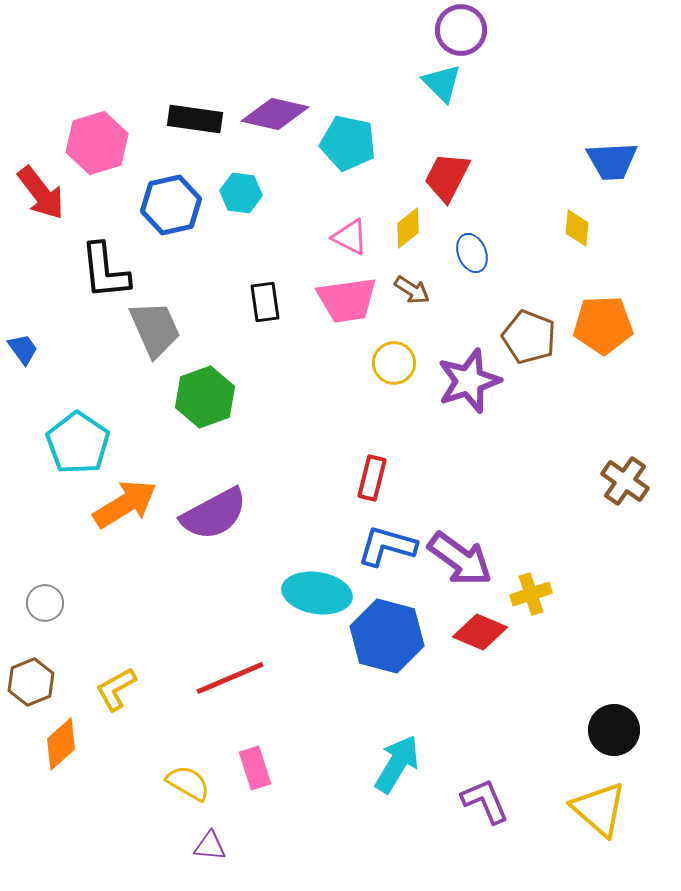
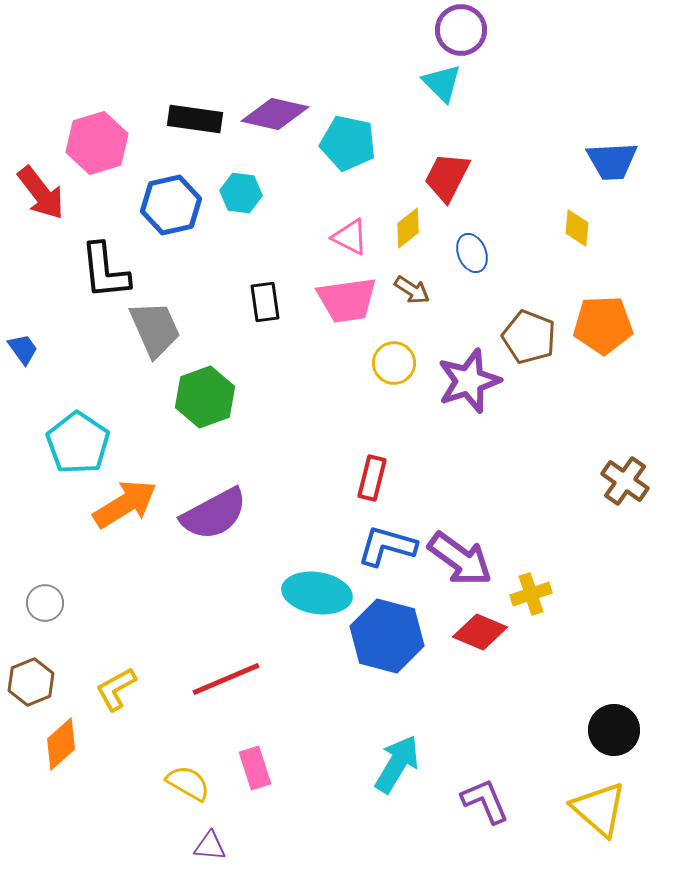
red line at (230, 678): moved 4 px left, 1 px down
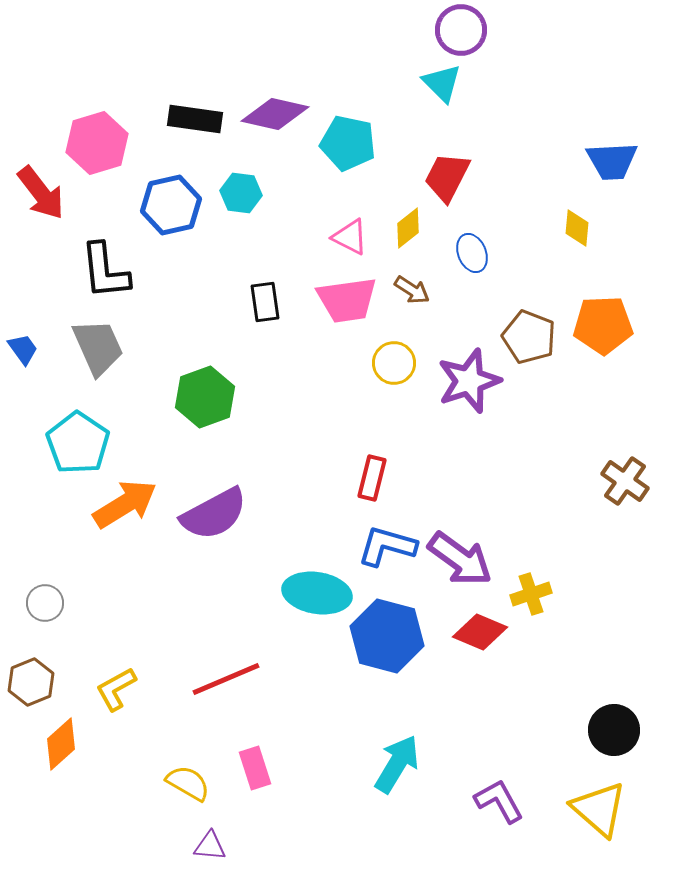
gray trapezoid at (155, 329): moved 57 px left, 18 px down
purple L-shape at (485, 801): moved 14 px right; rotated 6 degrees counterclockwise
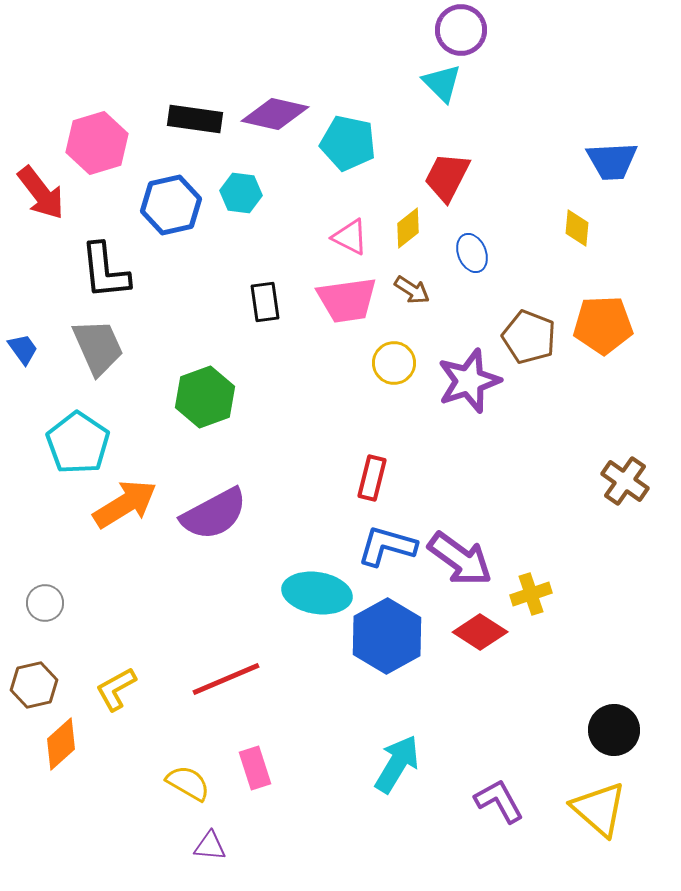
red diamond at (480, 632): rotated 10 degrees clockwise
blue hexagon at (387, 636): rotated 16 degrees clockwise
brown hexagon at (31, 682): moved 3 px right, 3 px down; rotated 9 degrees clockwise
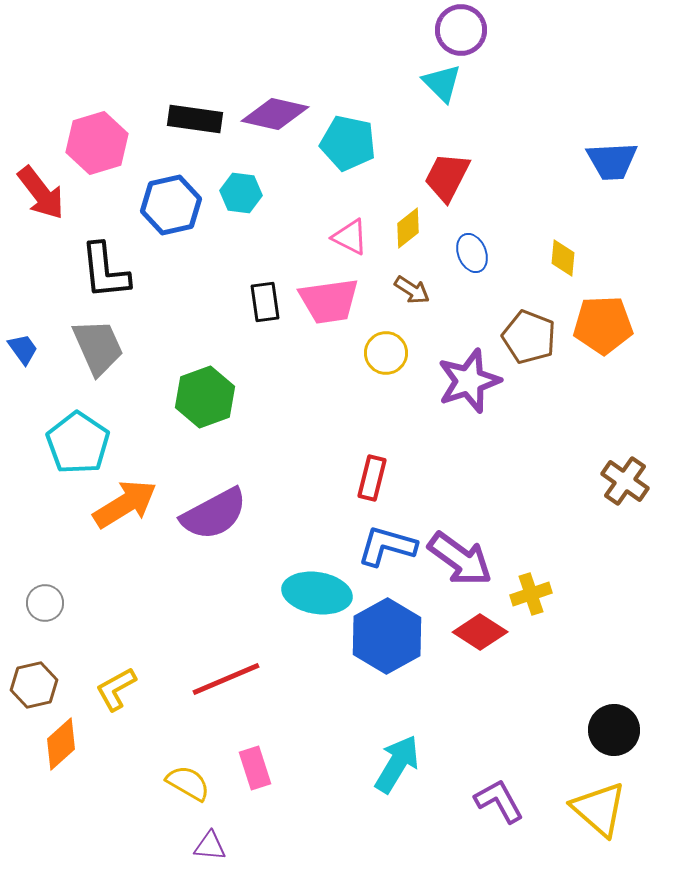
yellow diamond at (577, 228): moved 14 px left, 30 px down
pink trapezoid at (347, 300): moved 18 px left, 1 px down
yellow circle at (394, 363): moved 8 px left, 10 px up
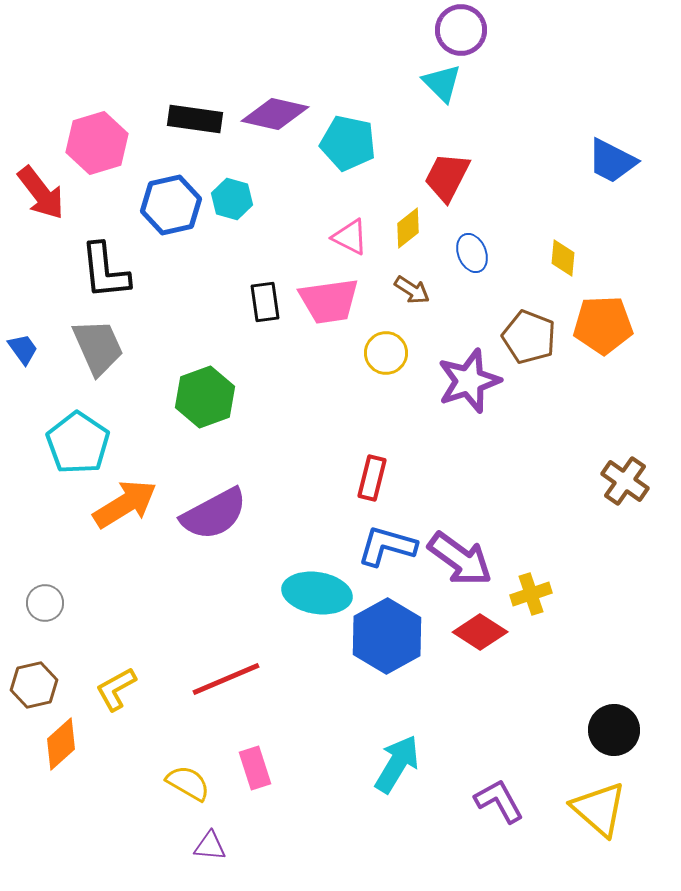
blue trapezoid at (612, 161): rotated 30 degrees clockwise
cyan hexagon at (241, 193): moved 9 px left, 6 px down; rotated 9 degrees clockwise
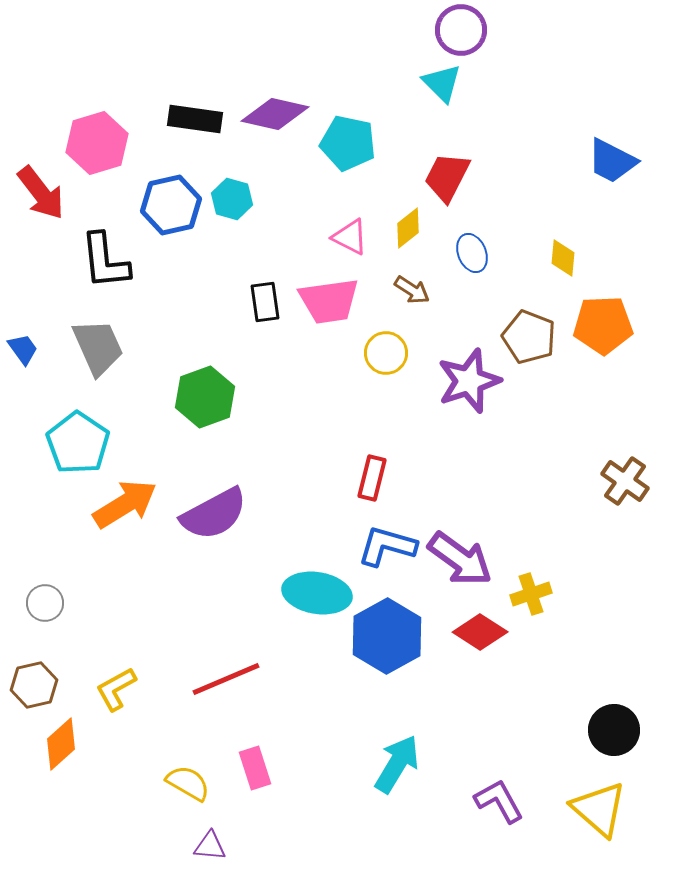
black L-shape at (105, 271): moved 10 px up
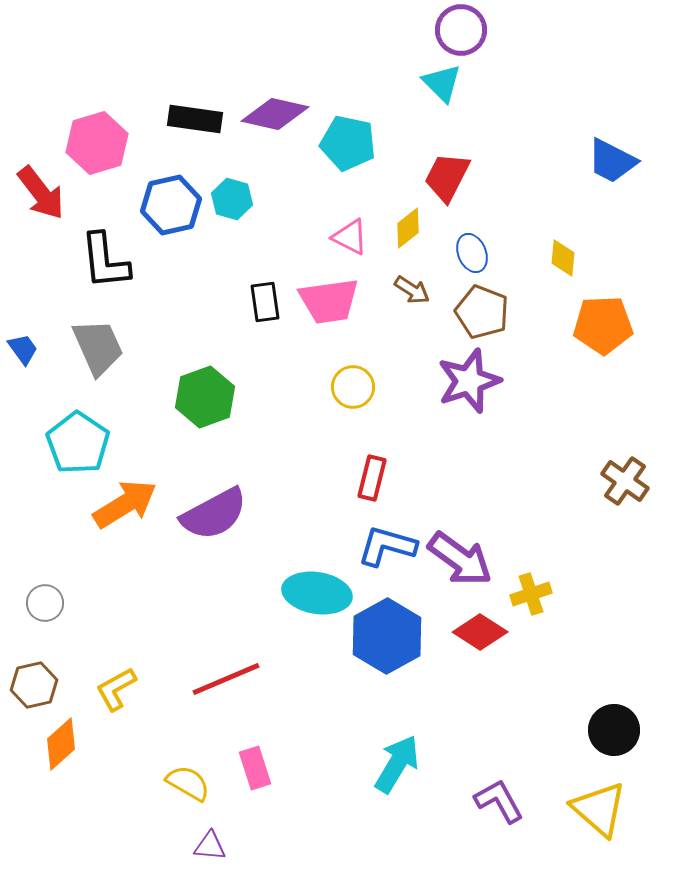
brown pentagon at (529, 337): moved 47 px left, 25 px up
yellow circle at (386, 353): moved 33 px left, 34 px down
